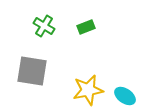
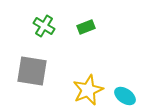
yellow star: rotated 12 degrees counterclockwise
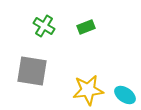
yellow star: rotated 16 degrees clockwise
cyan ellipse: moved 1 px up
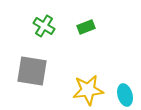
cyan ellipse: rotated 40 degrees clockwise
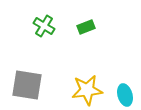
gray square: moved 5 px left, 14 px down
yellow star: moved 1 px left
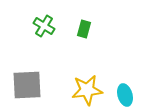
green rectangle: moved 2 px left, 2 px down; rotated 54 degrees counterclockwise
gray square: rotated 12 degrees counterclockwise
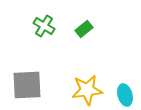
green rectangle: rotated 36 degrees clockwise
